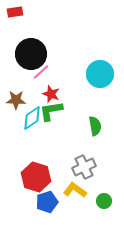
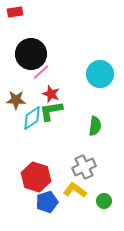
green semicircle: rotated 18 degrees clockwise
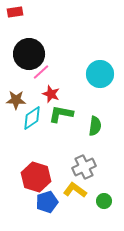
black circle: moved 2 px left
green L-shape: moved 10 px right, 3 px down; rotated 20 degrees clockwise
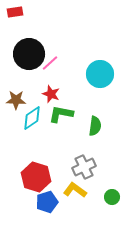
pink line: moved 9 px right, 9 px up
green circle: moved 8 px right, 4 px up
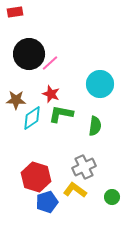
cyan circle: moved 10 px down
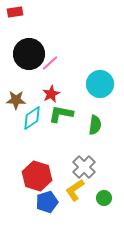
red star: rotated 24 degrees clockwise
green semicircle: moved 1 px up
gray cross: rotated 20 degrees counterclockwise
red hexagon: moved 1 px right, 1 px up
yellow L-shape: rotated 70 degrees counterclockwise
green circle: moved 8 px left, 1 px down
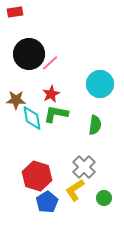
green L-shape: moved 5 px left
cyan diamond: rotated 65 degrees counterclockwise
blue pentagon: rotated 15 degrees counterclockwise
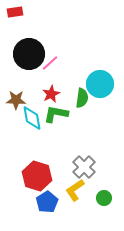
green semicircle: moved 13 px left, 27 px up
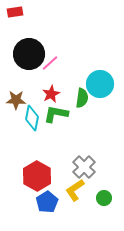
cyan diamond: rotated 20 degrees clockwise
red hexagon: rotated 12 degrees clockwise
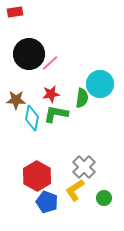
red star: rotated 18 degrees clockwise
blue pentagon: rotated 20 degrees counterclockwise
